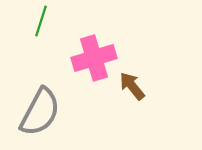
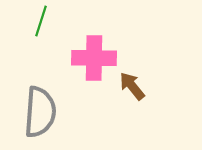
pink cross: rotated 18 degrees clockwise
gray semicircle: rotated 24 degrees counterclockwise
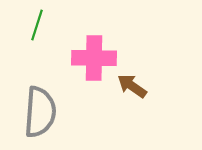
green line: moved 4 px left, 4 px down
brown arrow: rotated 16 degrees counterclockwise
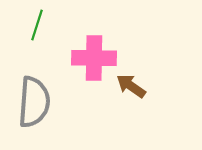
brown arrow: moved 1 px left
gray semicircle: moved 6 px left, 10 px up
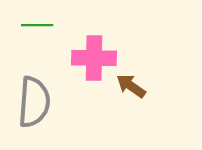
green line: rotated 72 degrees clockwise
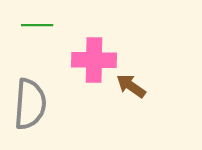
pink cross: moved 2 px down
gray semicircle: moved 4 px left, 2 px down
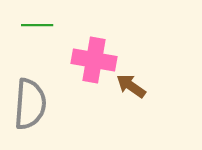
pink cross: rotated 9 degrees clockwise
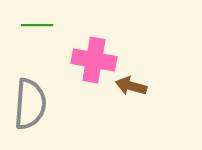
brown arrow: rotated 20 degrees counterclockwise
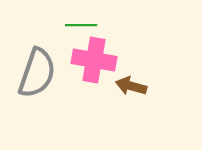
green line: moved 44 px right
gray semicircle: moved 7 px right, 31 px up; rotated 15 degrees clockwise
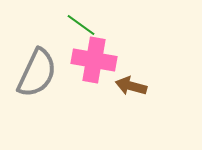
green line: rotated 36 degrees clockwise
gray semicircle: rotated 6 degrees clockwise
